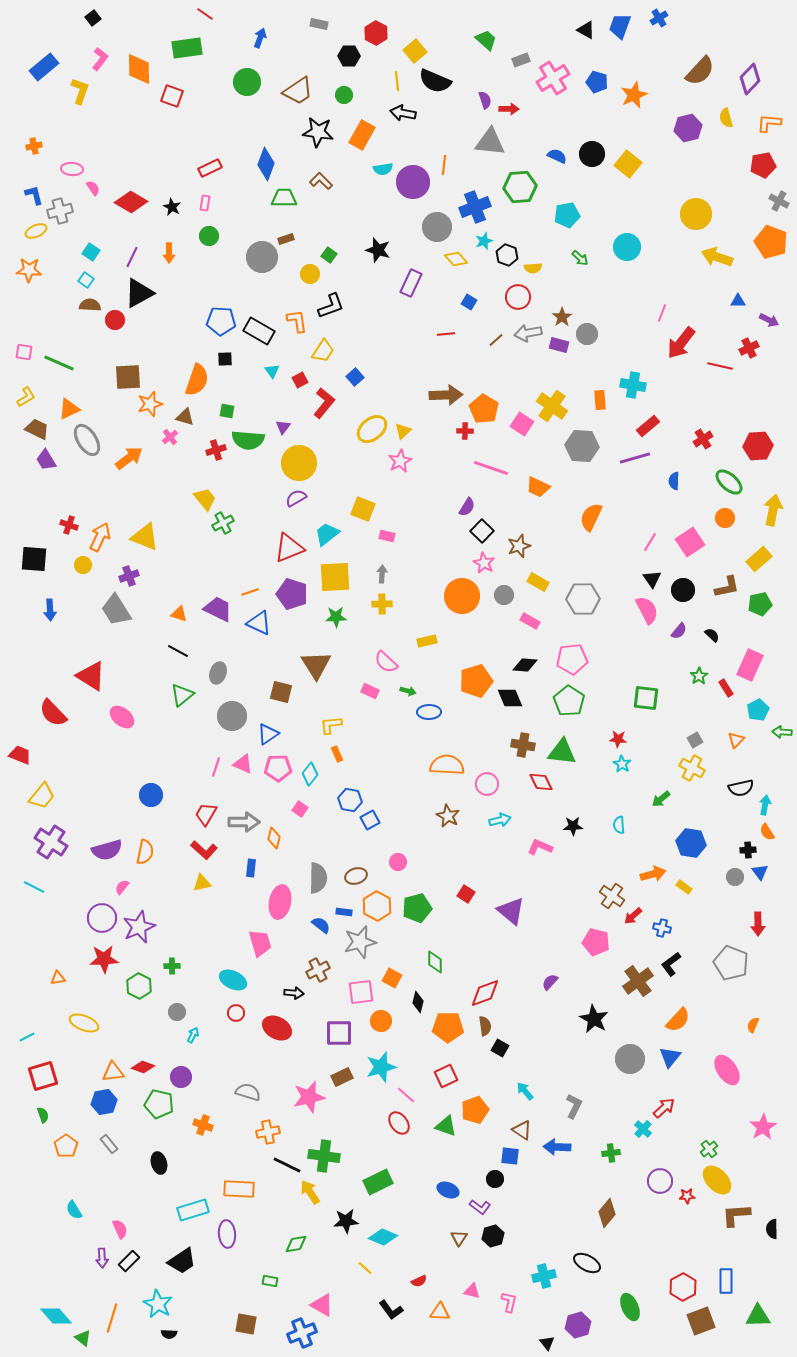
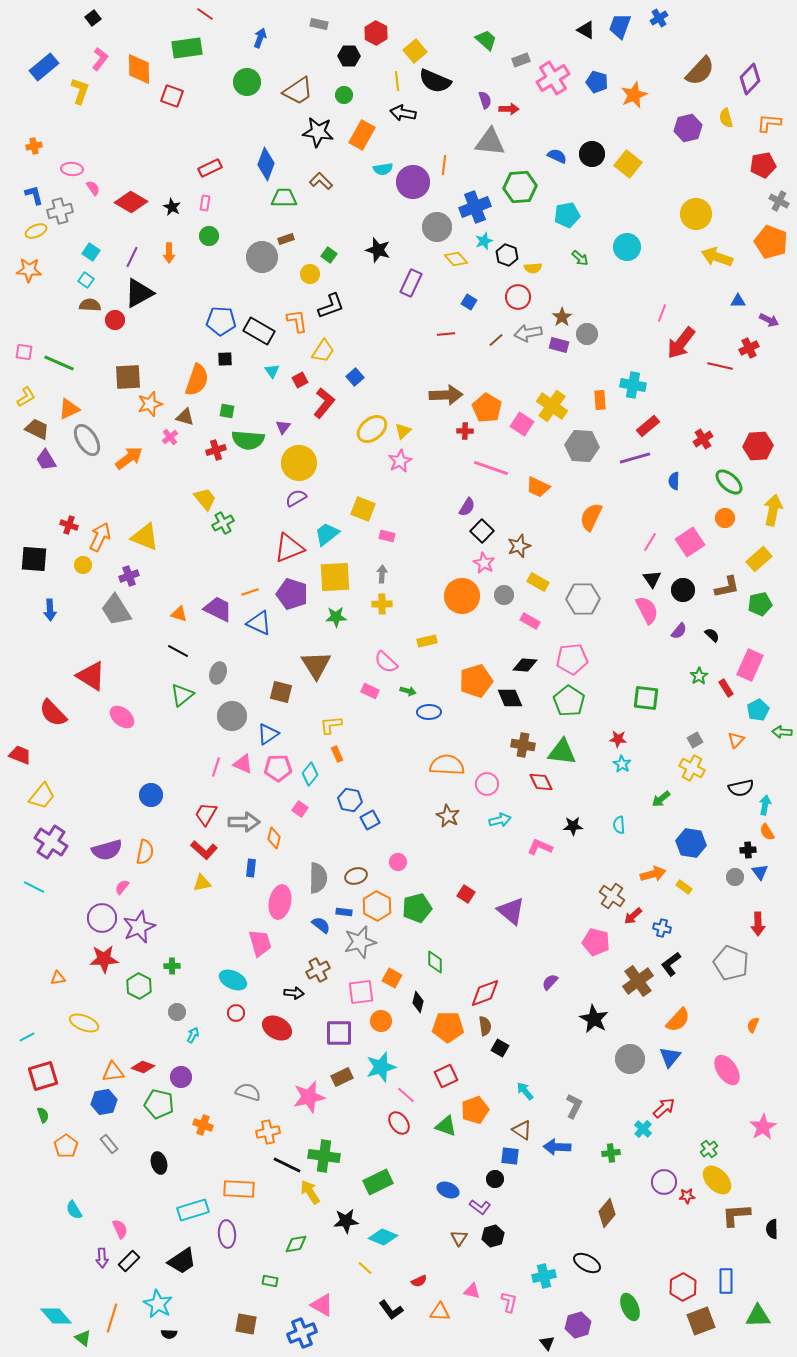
orange pentagon at (484, 409): moved 3 px right, 1 px up
purple circle at (660, 1181): moved 4 px right, 1 px down
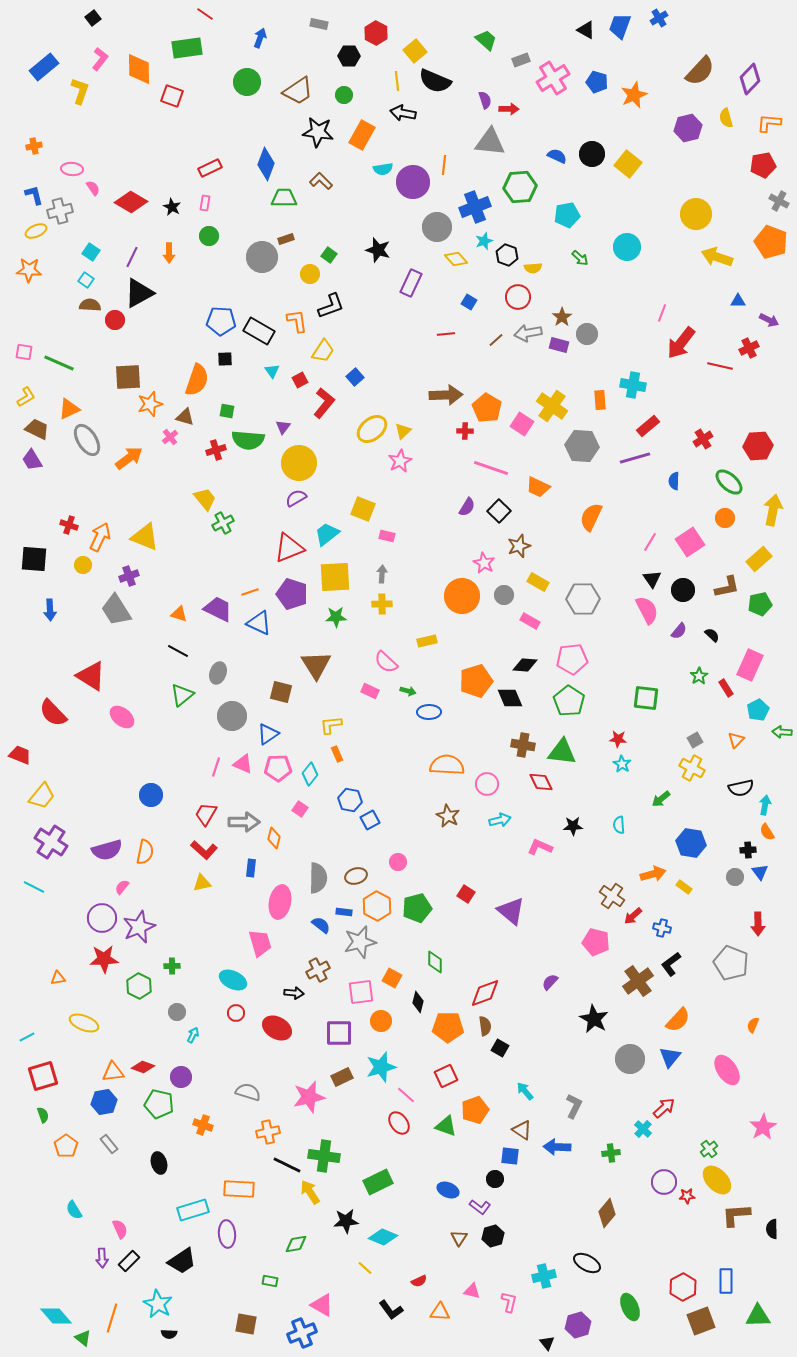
purple trapezoid at (46, 460): moved 14 px left
black square at (482, 531): moved 17 px right, 20 px up
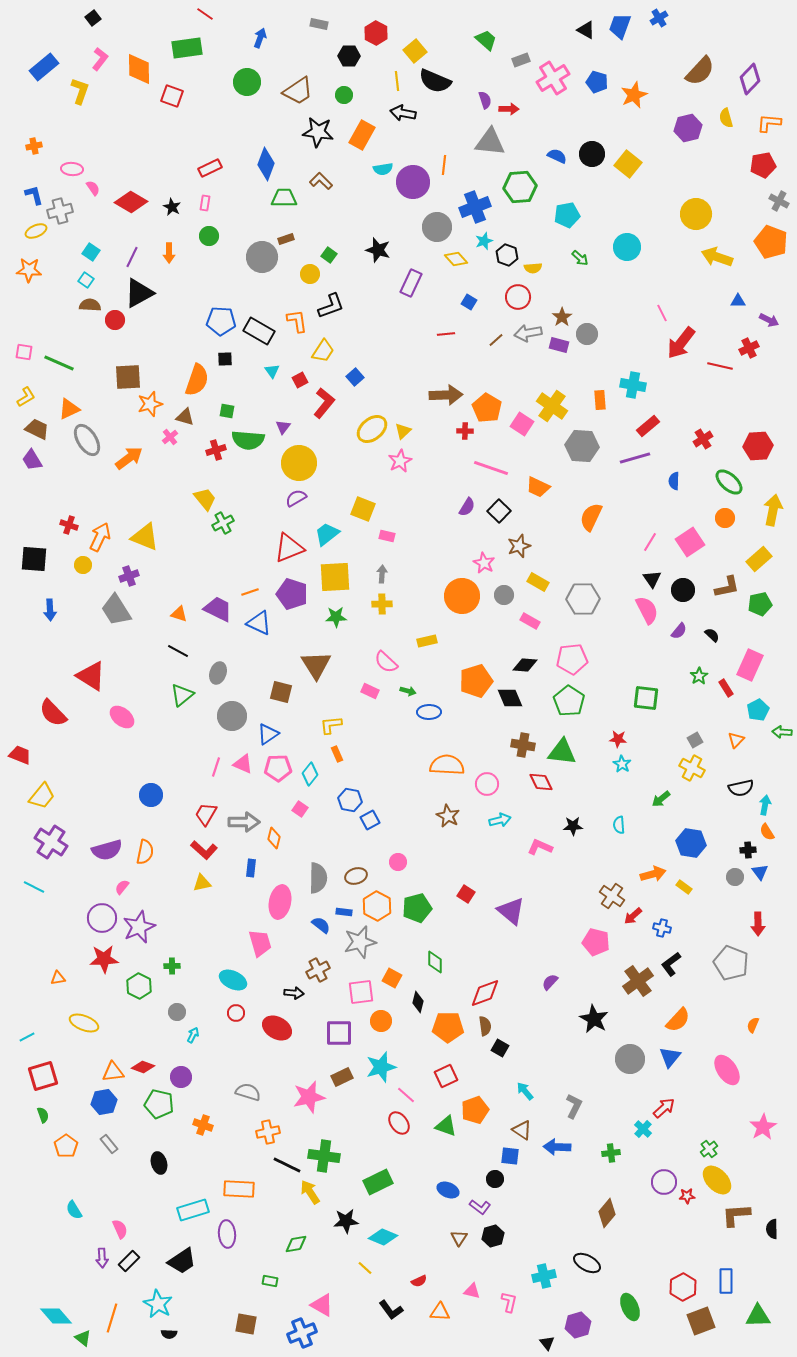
pink line at (662, 313): rotated 48 degrees counterclockwise
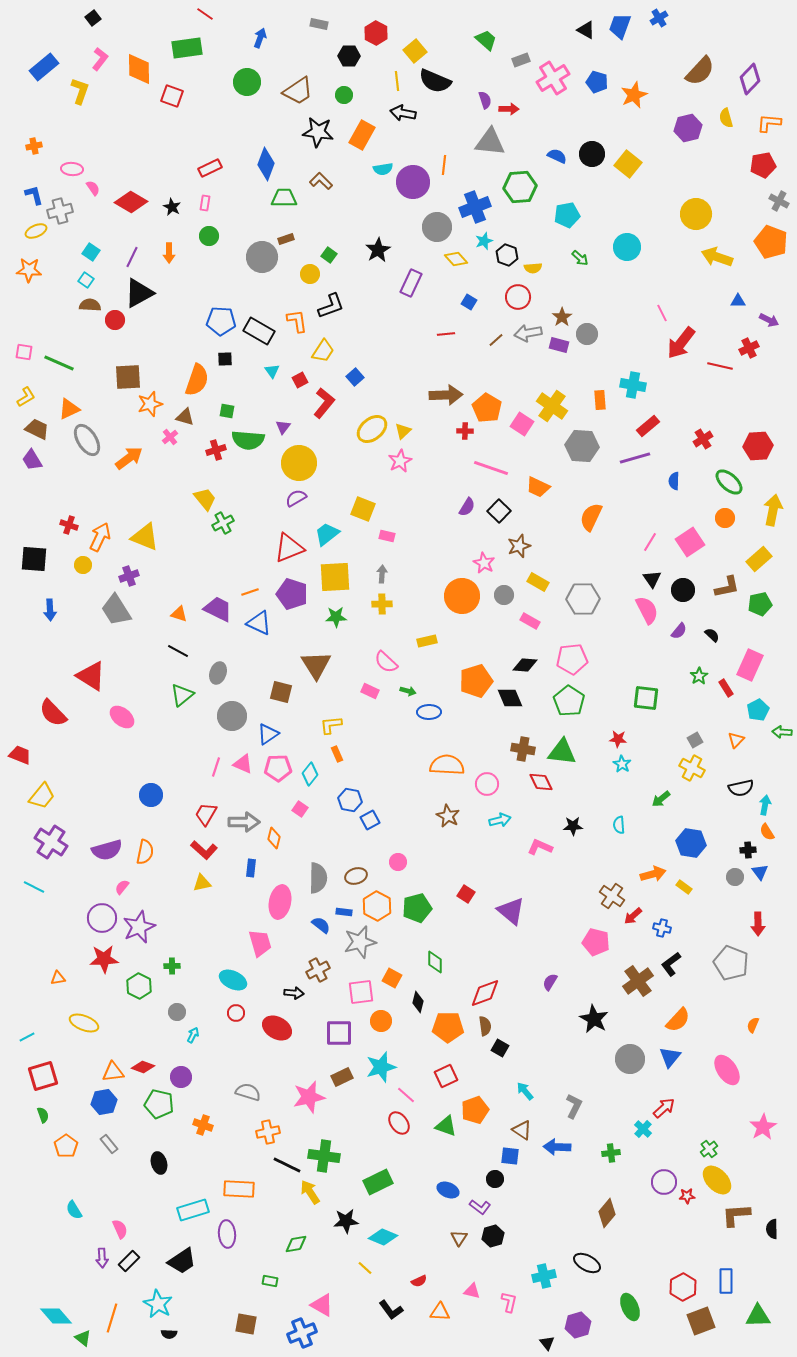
black star at (378, 250): rotated 25 degrees clockwise
brown cross at (523, 745): moved 4 px down
purple semicircle at (550, 982): rotated 12 degrees counterclockwise
